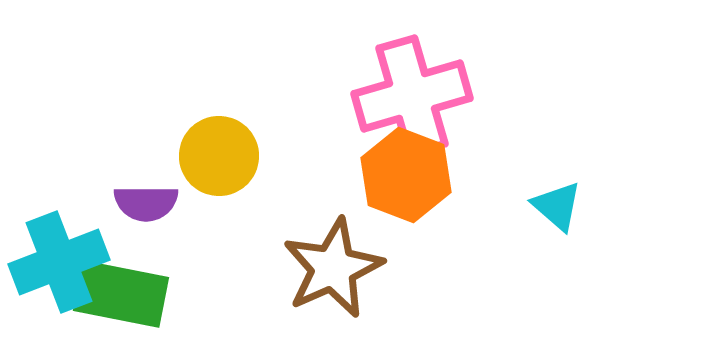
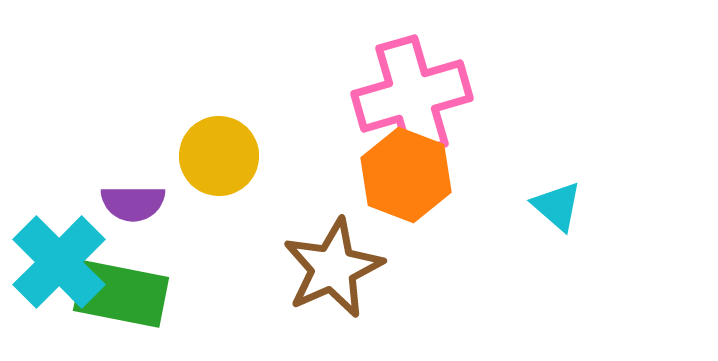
purple semicircle: moved 13 px left
cyan cross: rotated 24 degrees counterclockwise
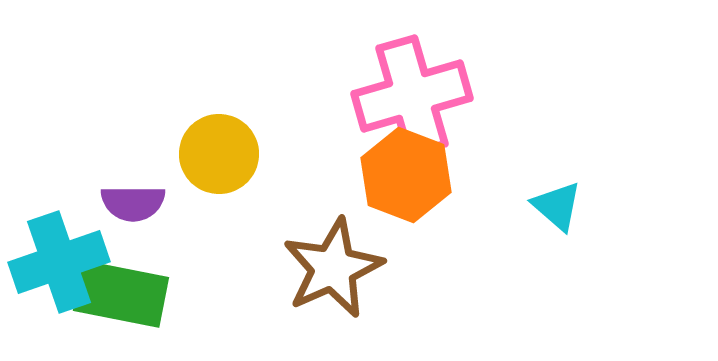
yellow circle: moved 2 px up
cyan cross: rotated 26 degrees clockwise
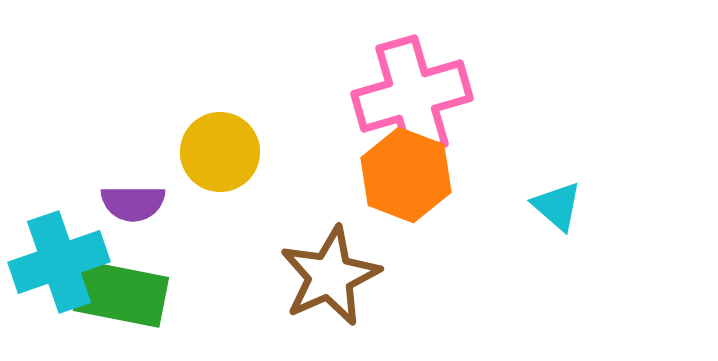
yellow circle: moved 1 px right, 2 px up
brown star: moved 3 px left, 8 px down
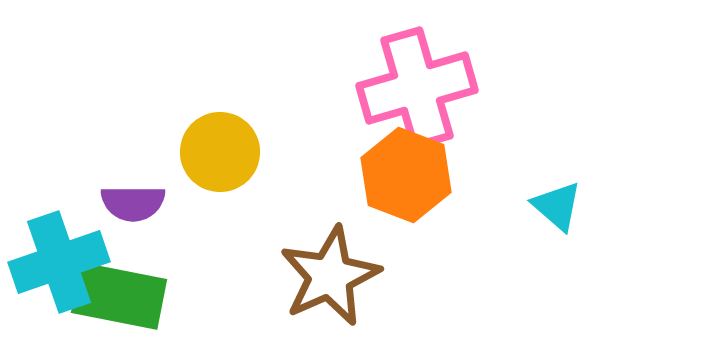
pink cross: moved 5 px right, 8 px up
green rectangle: moved 2 px left, 2 px down
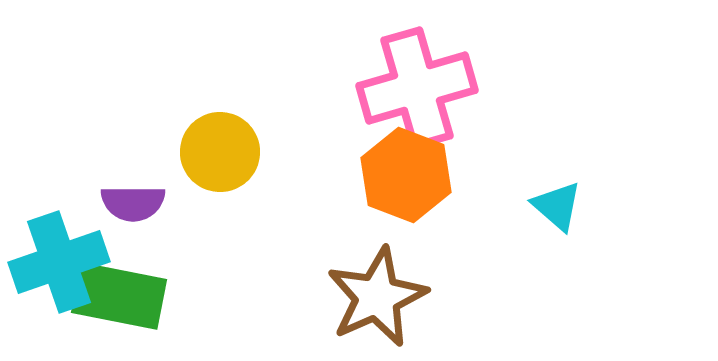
brown star: moved 47 px right, 21 px down
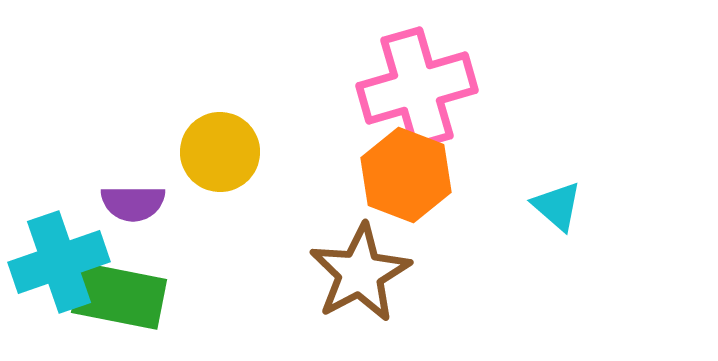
brown star: moved 17 px left, 24 px up; rotated 4 degrees counterclockwise
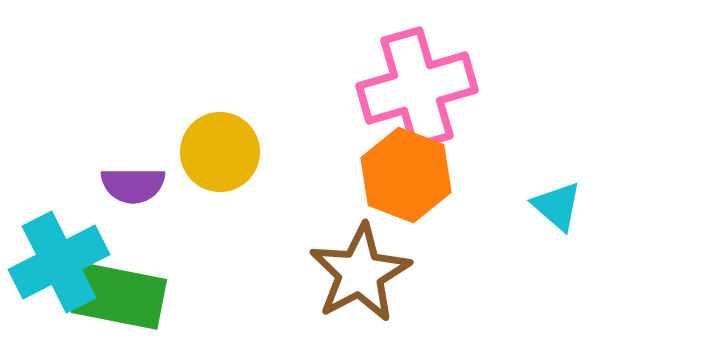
purple semicircle: moved 18 px up
cyan cross: rotated 8 degrees counterclockwise
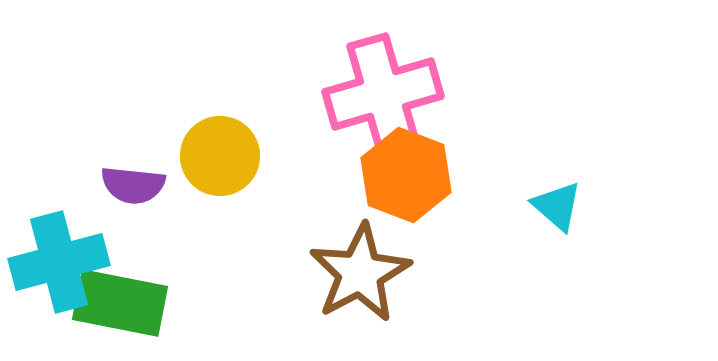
pink cross: moved 34 px left, 6 px down
yellow circle: moved 4 px down
purple semicircle: rotated 6 degrees clockwise
cyan cross: rotated 12 degrees clockwise
green rectangle: moved 1 px right, 7 px down
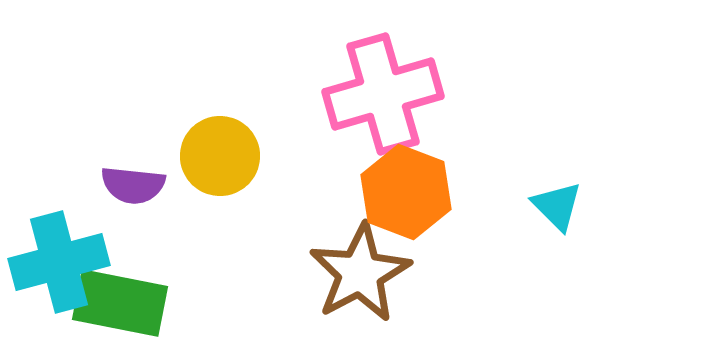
orange hexagon: moved 17 px down
cyan triangle: rotated 4 degrees clockwise
